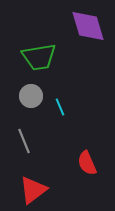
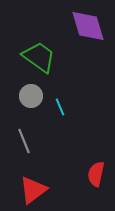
green trapezoid: rotated 135 degrees counterclockwise
red semicircle: moved 9 px right, 11 px down; rotated 35 degrees clockwise
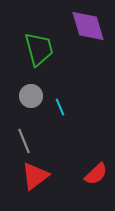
green trapezoid: moved 8 px up; rotated 39 degrees clockwise
red semicircle: rotated 145 degrees counterclockwise
red triangle: moved 2 px right, 14 px up
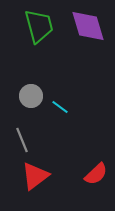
green trapezoid: moved 23 px up
cyan line: rotated 30 degrees counterclockwise
gray line: moved 2 px left, 1 px up
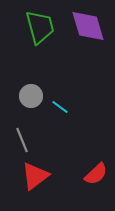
green trapezoid: moved 1 px right, 1 px down
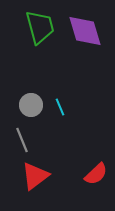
purple diamond: moved 3 px left, 5 px down
gray circle: moved 9 px down
cyan line: rotated 30 degrees clockwise
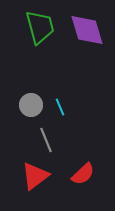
purple diamond: moved 2 px right, 1 px up
gray line: moved 24 px right
red semicircle: moved 13 px left
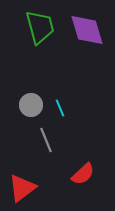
cyan line: moved 1 px down
red triangle: moved 13 px left, 12 px down
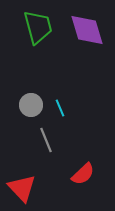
green trapezoid: moved 2 px left
red triangle: rotated 36 degrees counterclockwise
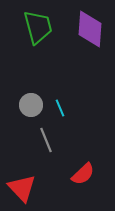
purple diamond: moved 3 px right, 1 px up; rotated 21 degrees clockwise
